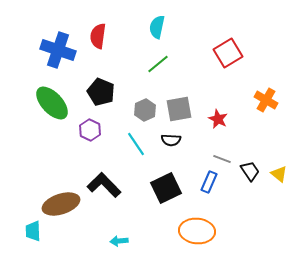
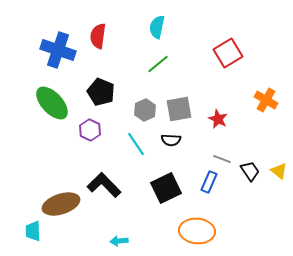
yellow triangle: moved 3 px up
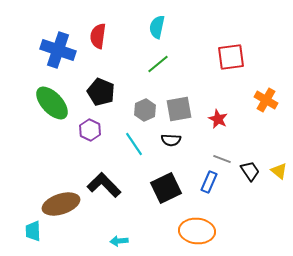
red square: moved 3 px right, 4 px down; rotated 24 degrees clockwise
cyan line: moved 2 px left
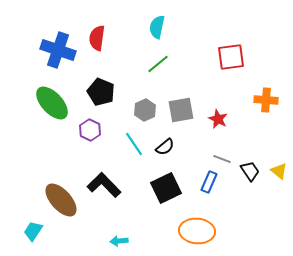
red semicircle: moved 1 px left, 2 px down
orange cross: rotated 25 degrees counterclockwise
gray square: moved 2 px right, 1 px down
black semicircle: moved 6 px left, 7 px down; rotated 42 degrees counterclockwise
brown ellipse: moved 4 px up; rotated 66 degrees clockwise
cyan trapezoid: rotated 35 degrees clockwise
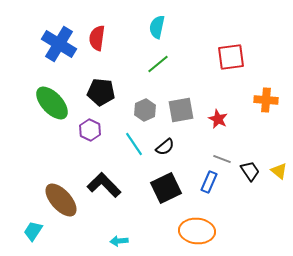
blue cross: moved 1 px right, 6 px up; rotated 12 degrees clockwise
black pentagon: rotated 16 degrees counterclockwise
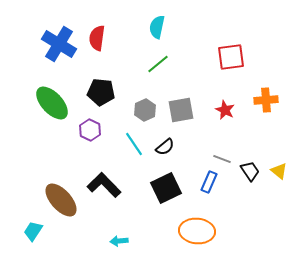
orange cross: rotated 10 degrees counterclockwise
red star: moved 7 px right, 9 px up
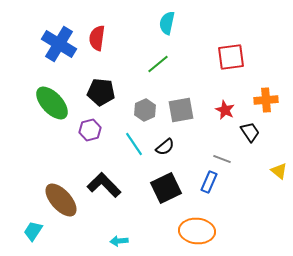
cyan semicircle: moved 10 px right, 4 px up
purple hexagon: rotated 20 degrees clockwise
black trapezoid: moved 39 px up
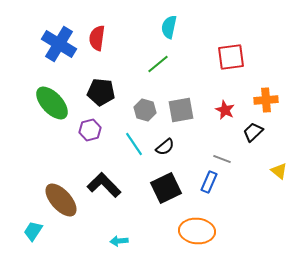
cyan semicircle: moved 2 px right, 4 px down
gray hexagon: rotated 20 degrees counterclockwise
black trapezoid: moved 3 px right; rotated 100 degrees counterclockwise
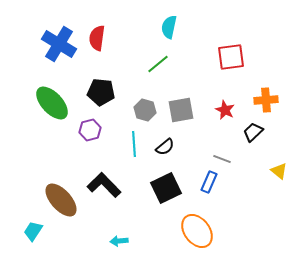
cyan line: rotated 30 degrees clockwise
orange ellipse: rotated 48 degrees clockwise
